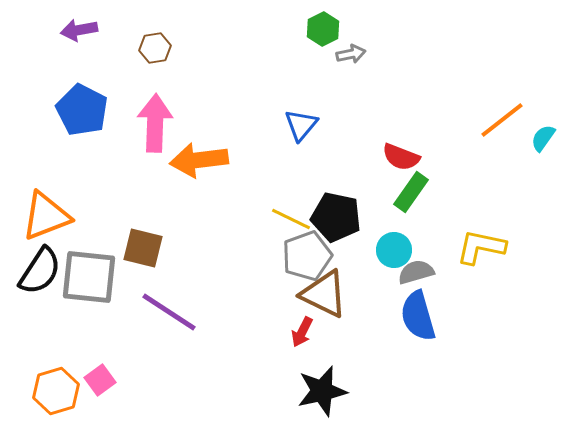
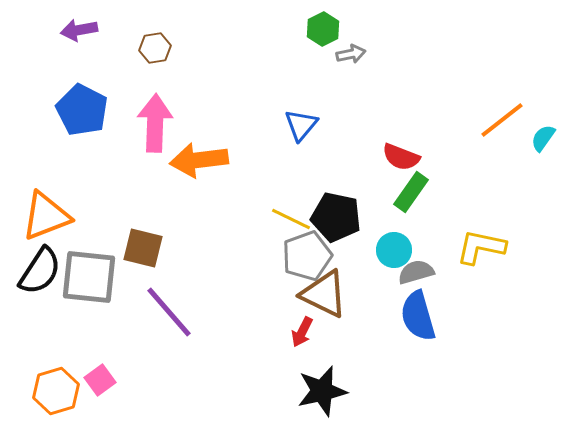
purple line: rotated 16 degrees clockwise
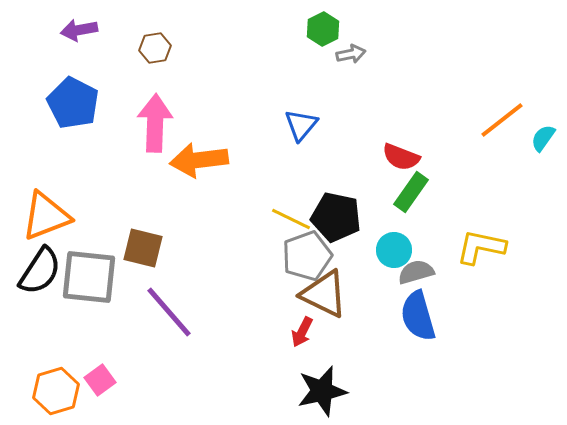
blue pentagon: moved 9 px left, 7 px up
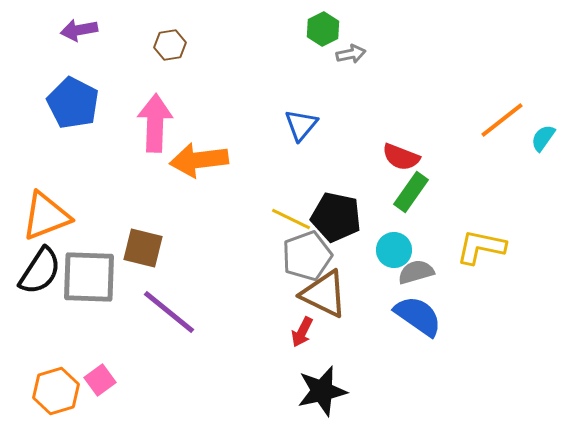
brown hexagon: moved 15 px right, 3 px up
gray square: rotated 4 degrees counterclockwise
purple line: rotated 10 degrees counterclockwise
blue semicircle: rotated 141 degrees clockwise
